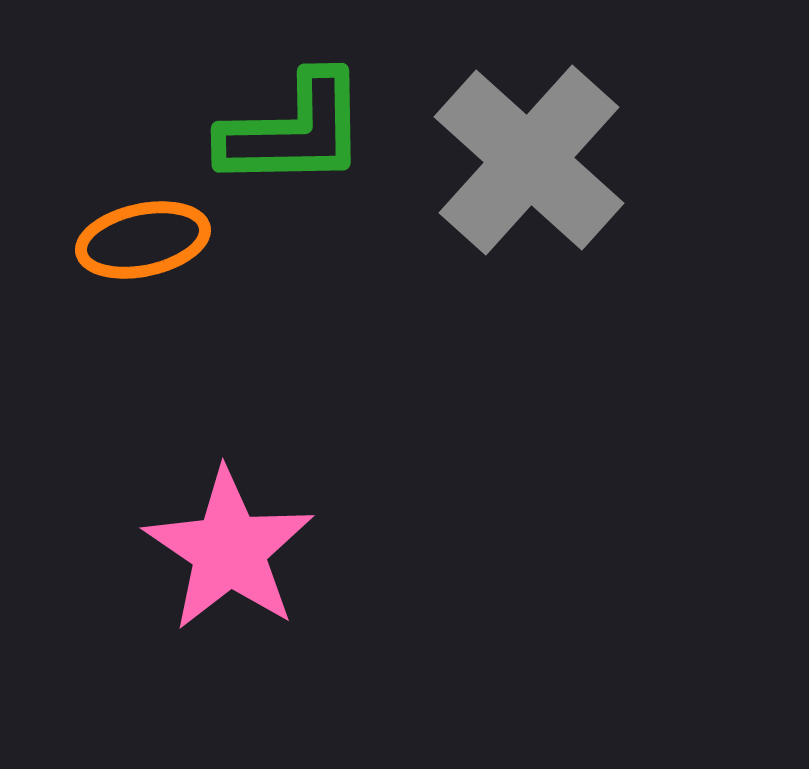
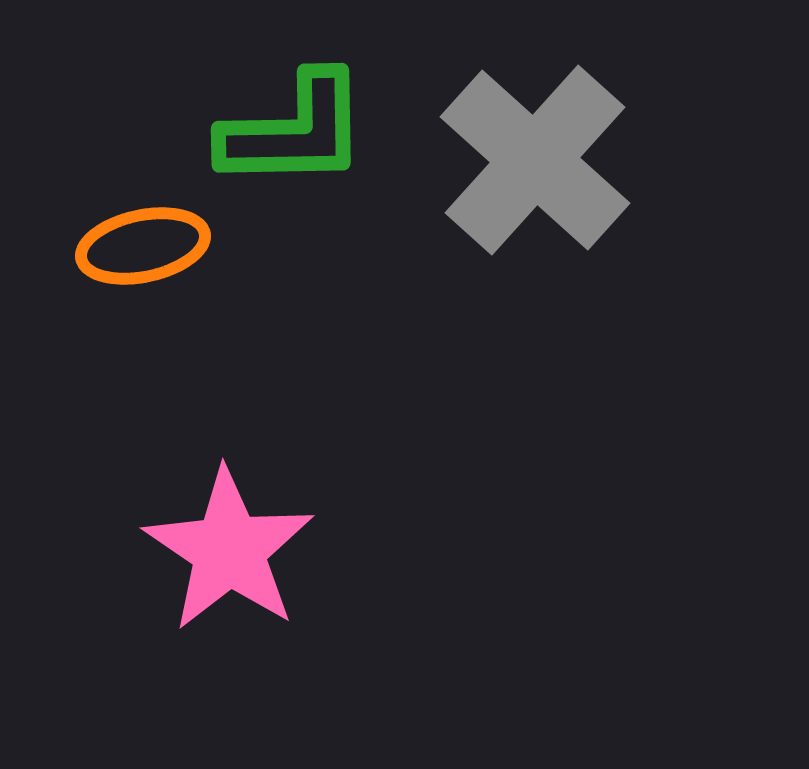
gray cross: moved 6 px right
orange ellipse: moved 6 px down
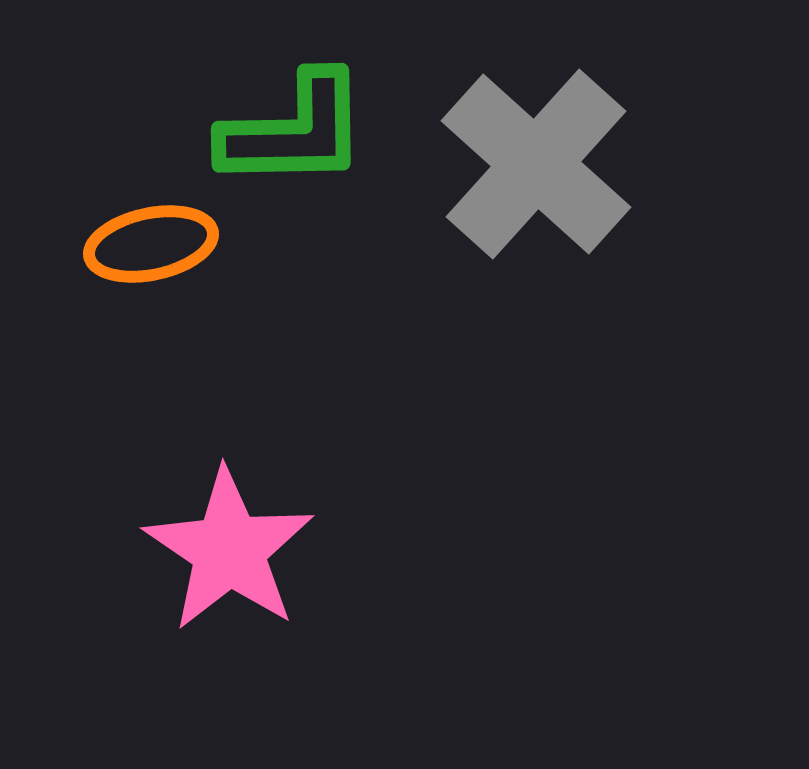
gray cross: moved 1 px right, 4 px down
orange ellipse: moved 8 px right, 2 px up
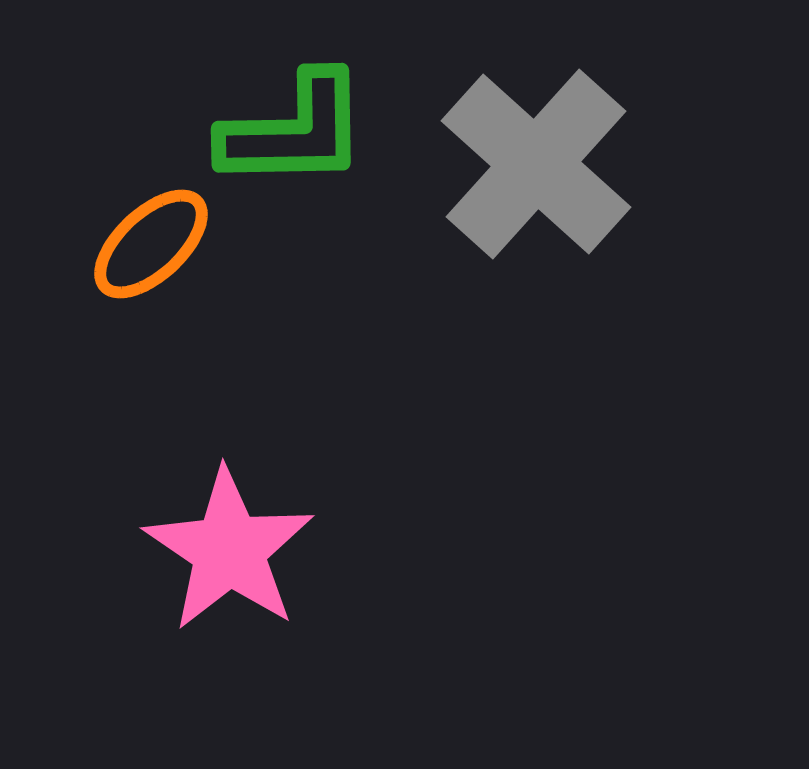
orange ellipse: rotated 31 degrees counterclockwise
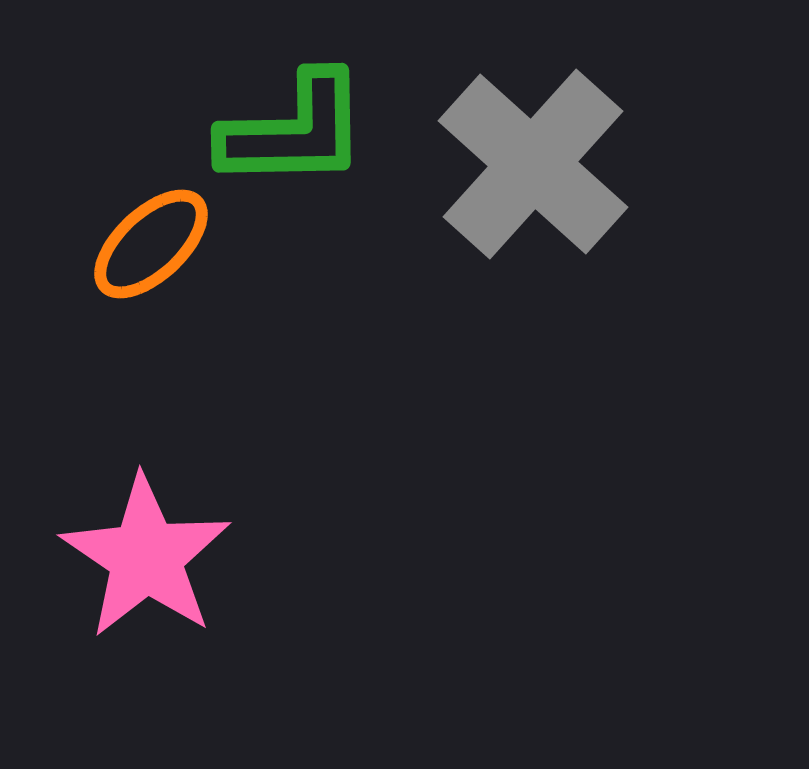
gray cross: moved 3 px left
pink star: moved 83 px left, 7 px down
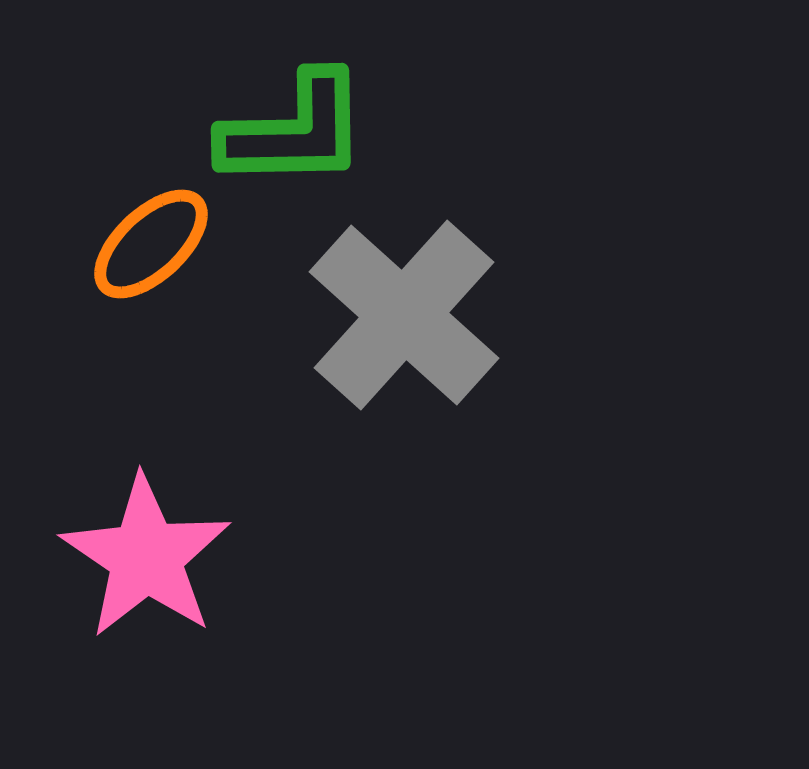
gray cross: moved 129 px left, 151 px down
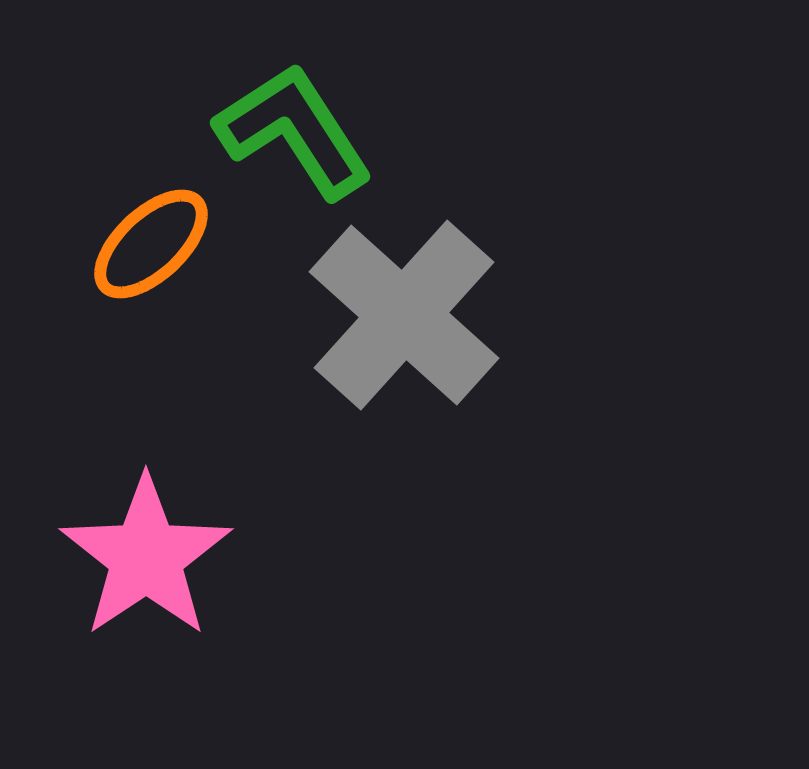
green L-shape: rotated 122 degrees counterclockwise
pink star: rotated 4 degrees clockwise
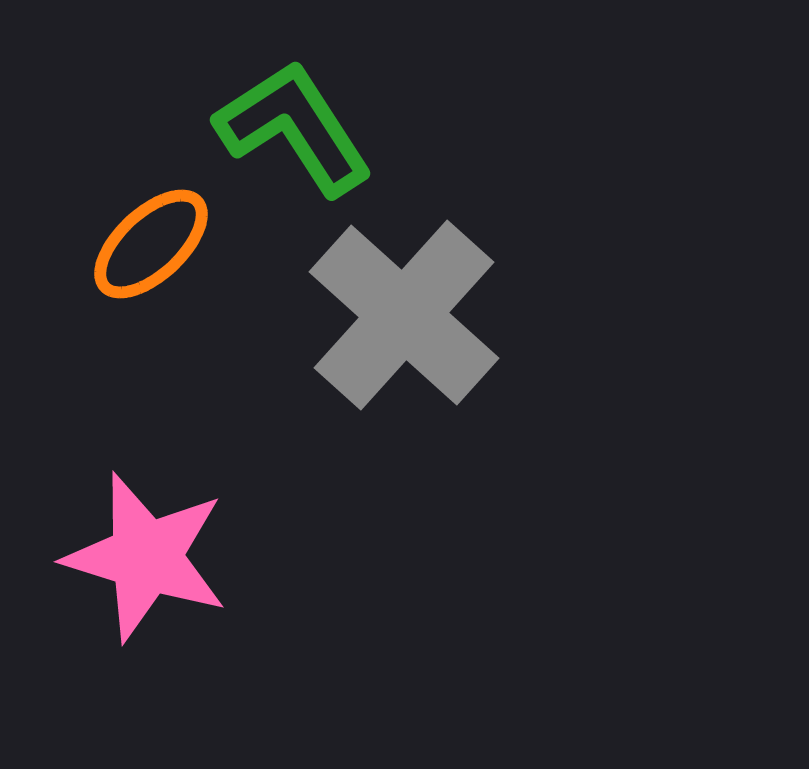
green L-shape: moved 3 px up
pink star: rotated 21 degrees counterclockwise
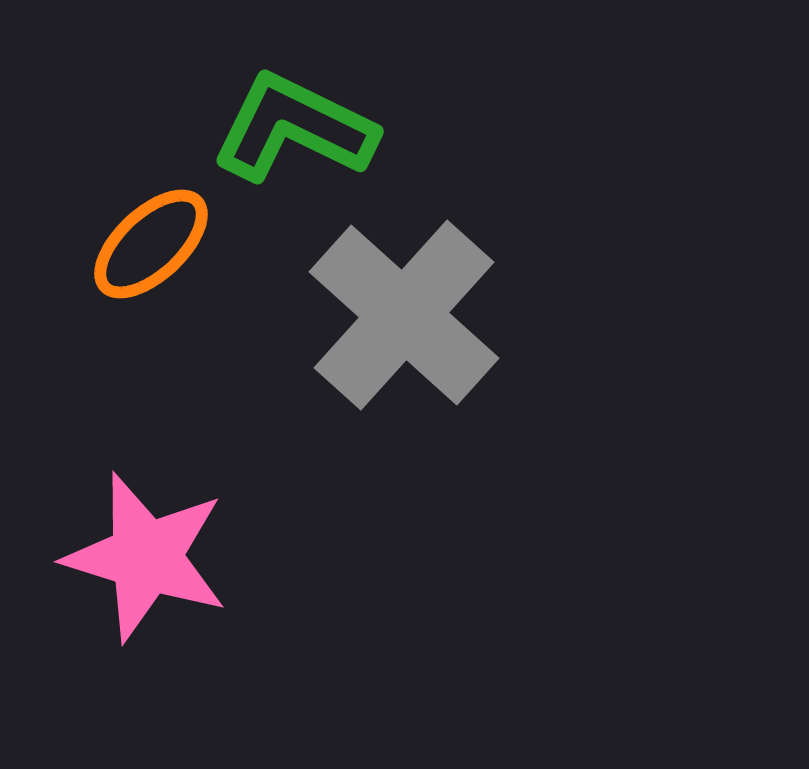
green L-shape: rotated 31 degrees counterclockwise
